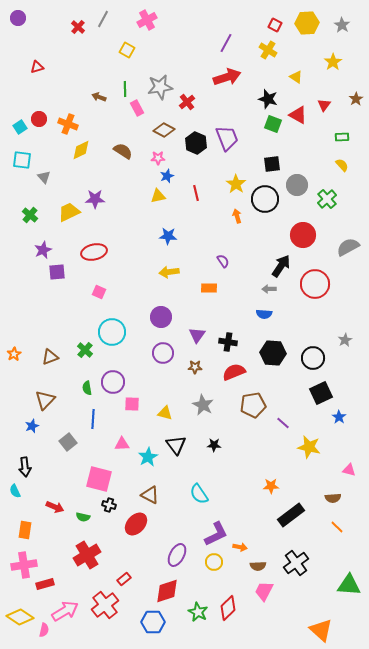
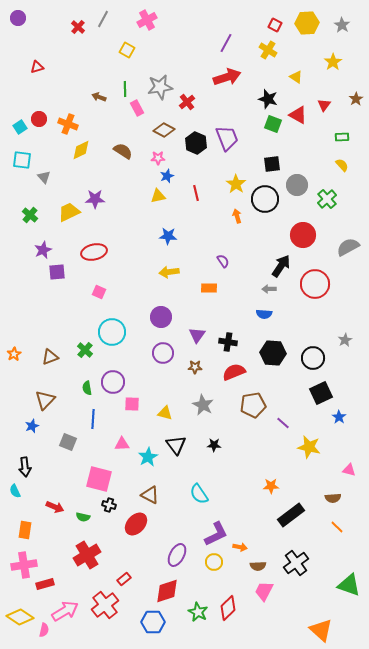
gray square at (68, 442): rotated 30 degrees counterclockwise
green triangle at (349, 585): rotated 15 degrees clockwise
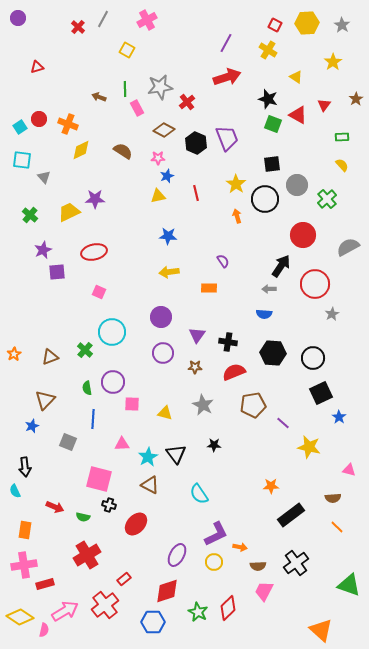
gray star at (345, 340): moved 13 px left, 26 px up
black triangle at (176, 445): moved 9 px down
brown triangle at (150, 495): moved 10 px up
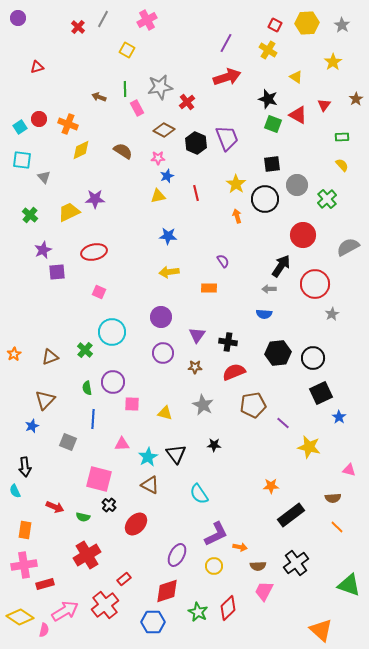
black hexagon at (273, 353): moved 5 px right; rotated 10 degrees counterclockwise
black cross at (109, 505): rotated 24 degrees clockwise
yellow circle at (214, 562): moved 4 px down
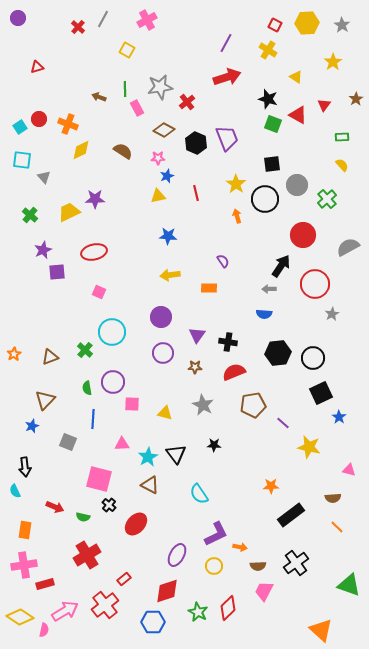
yellow arrow at (169, 272): moved 1 px right, 3 px down
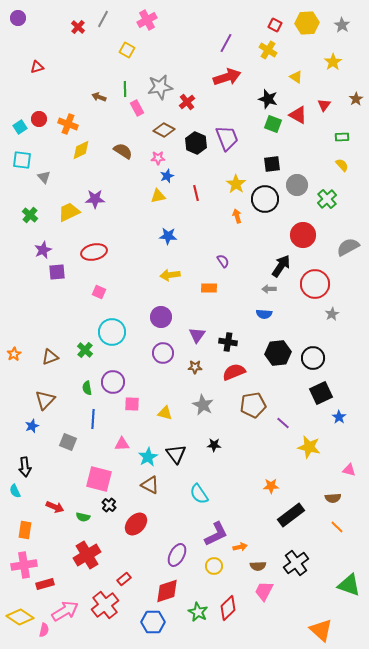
orange arrow at (240, 547): rotated 24 degrees counterclockwise
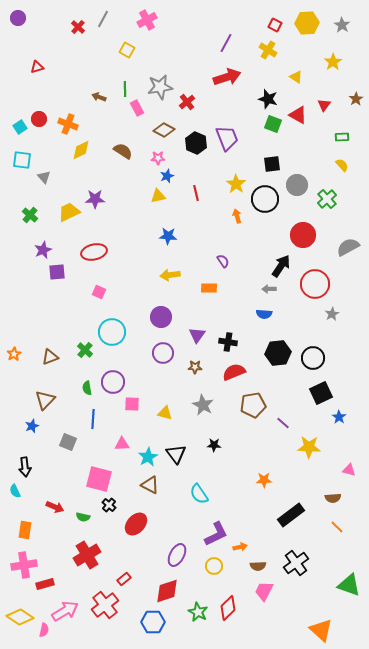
yellow star at (309, 447): rotated 10 degrees counterclockwise
orange star at (271, 486): moved 7 px left, 6 px up
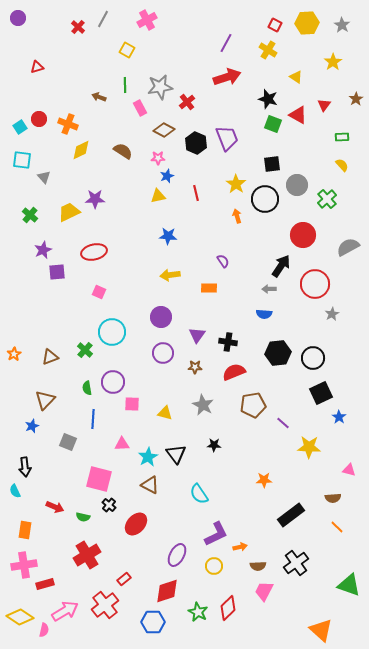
green line at (125, 89): moved 4 px up
pink rectangle at (137, 108): moved 3 px right
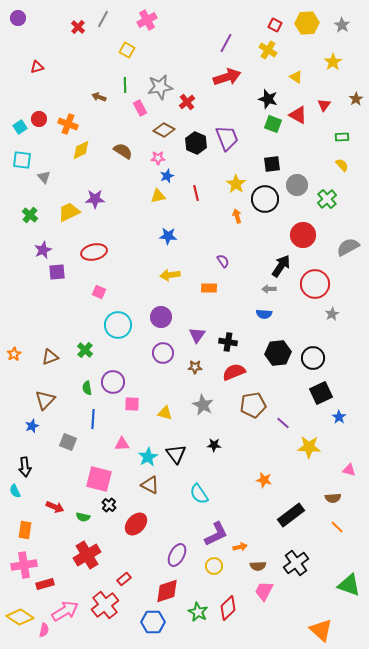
cyan circle at (112, 332): moved 6 px right, 7 px up
orange star at (264, 480): rotated 14 degrees clockwise
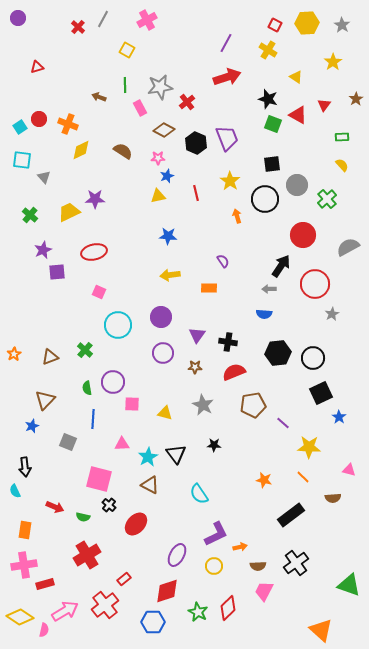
yellow star at (236, 184): moved 6 px left, 3 px up
orange line at (337, 527): moved 34 px left, 50 px up
